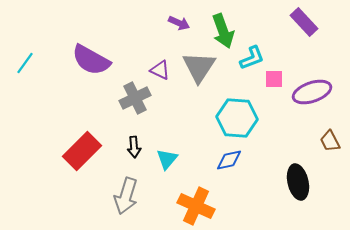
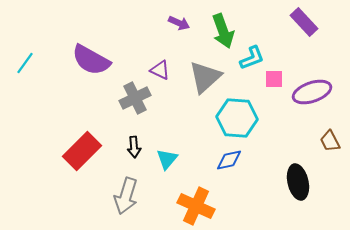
gray triangle: moved 6 px right, 10 px down; rotated 15 degrees clockwise
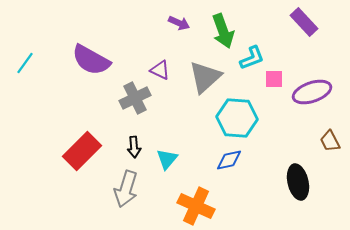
gray arrow: moved 7 px up
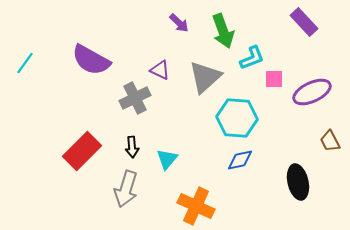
purple arrow: rotated 20 degrees clockwise
purple ellipse: rotated 6 degrees counterclockwise
black arrow: moved 2 px left
blue diamond: moved 11 px right
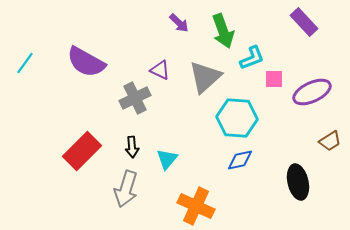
purple semicircle: moved 5 px left, 2 px down
brown trapezoid: rotated 95 degrees counterclockwise
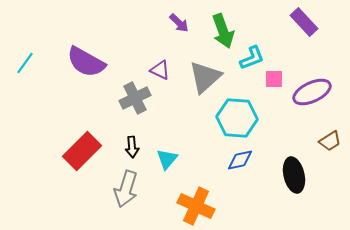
black ellipse: moved 4 px left, 7 px up
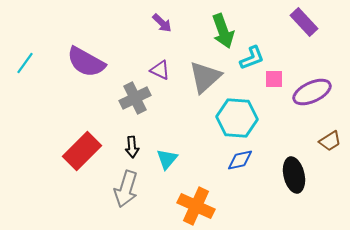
purple arrow: moved 17 px left
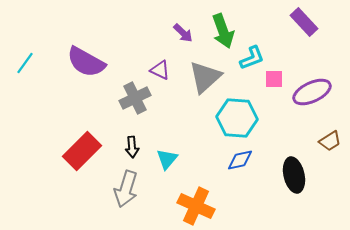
purple arrow: moved 21 px right, 10 px down
